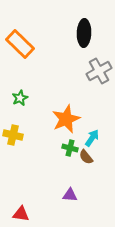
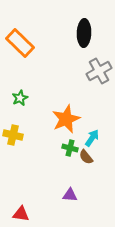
orange rectangle: moved 1 px up
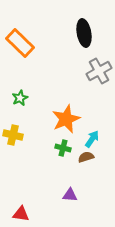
black ellipse: rotated 12 degrees counterclockwise
cyan arrow: moved 1 px down
green cross: moved 7 px left
brown semicircle: rotated 112 degrees clockwise
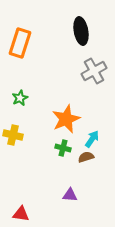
black ellipse: moved 3 px left, 2 px up
orange rectangle: rotated 64 degrees clockwise
gray cross: moved 5 px left
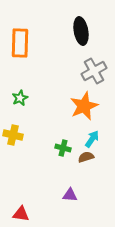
orange rectangle: rotated 16 degrees counterclockwise
orange star: moved 18 px right, 13 px up
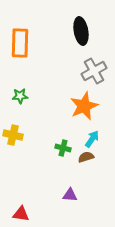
green star: moved 2 px up; rotated 21 degrees clockwise
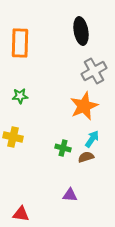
yellow cross: moved 2 px down
